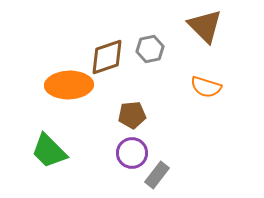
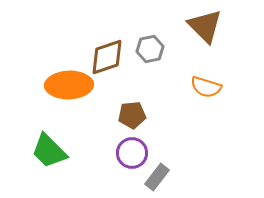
gray rectangle: moved 2 px down
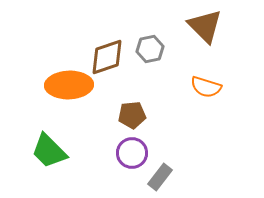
gray rectangle: moved 3 px right
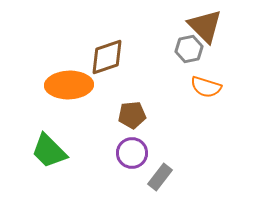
gray hexagon: moved 39 px right
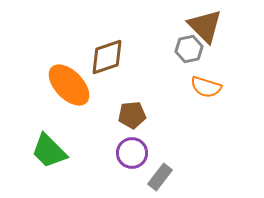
orange ellipse: rotated 48 degrees clockwise
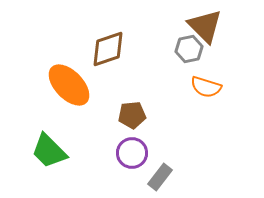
brown diamond: moved 1 px right, 8 px up
